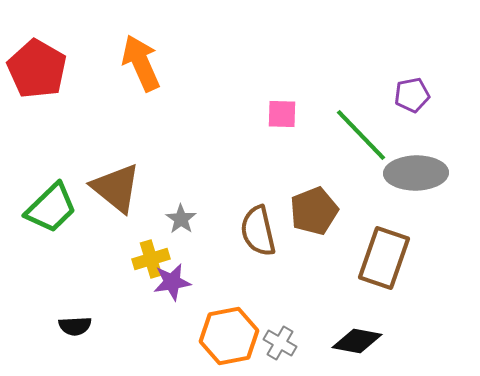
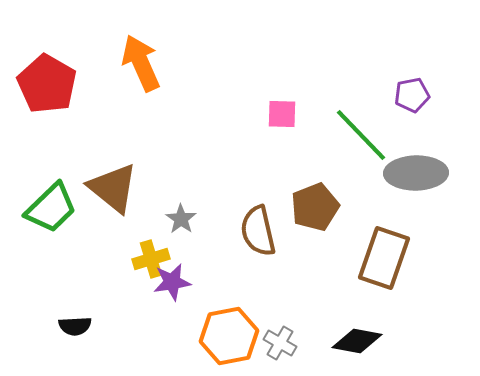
red pentagon: moved 10 px right, 15 px down
brown triangle: moved 3 px left
brown pentagon: moved 1 px right, 4 px up
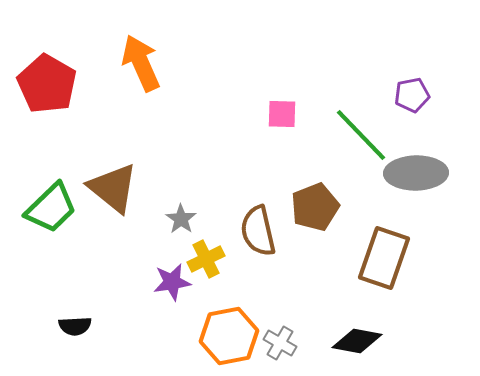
yellow cross: moved 55 px right; rotated 9 degrees counterclockwise
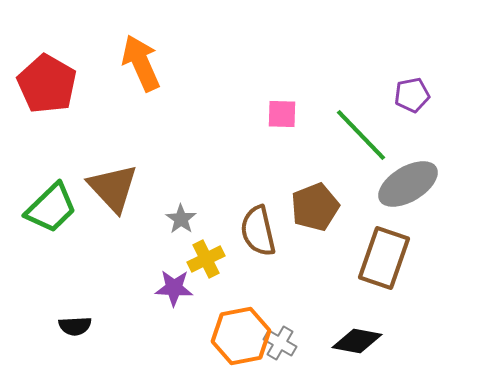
gray ellipse: moved 8 px left, 11 px down; rotated 30 degrees counterclockwise
brown triangle: rotated 8 degrees clockwise
purple star: moved 2 px right, 6 px down; rotated 12 degrees clockwise
orange hexagon: moved 12 px right
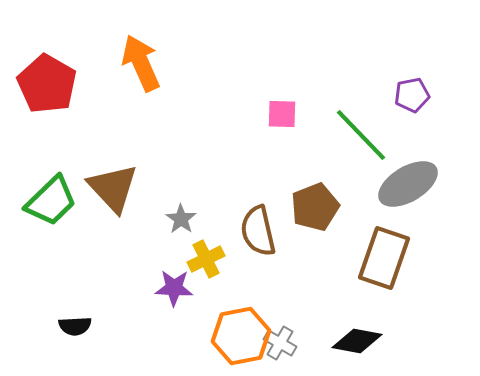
green trapezoid: moved 7 px up
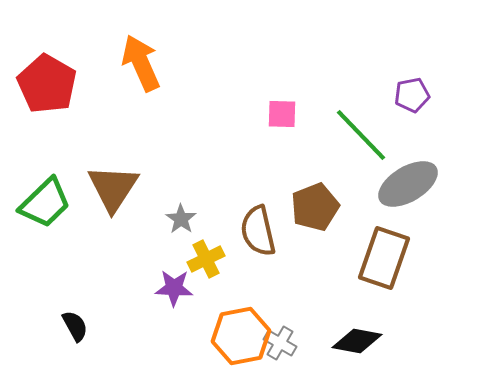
brown triangle: rotated 16 degrees clockwise
green trapezoid: moved 6 px left, 2 px down
black semicircle: rotated 116 degrees counterclockwise
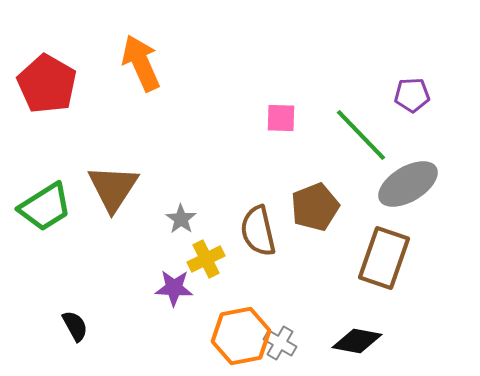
purple pentagon: rotated 8 degrees clockwise
pink square: moved 1 px left, 4 px down
green trapezoid: moved 4 px down; rotated 12 degrees clockwise
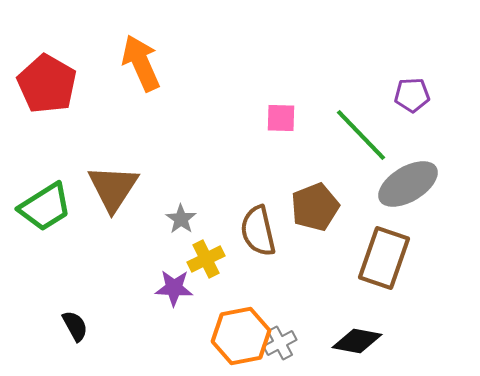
gray cross: rotated 32 degrees clockwise
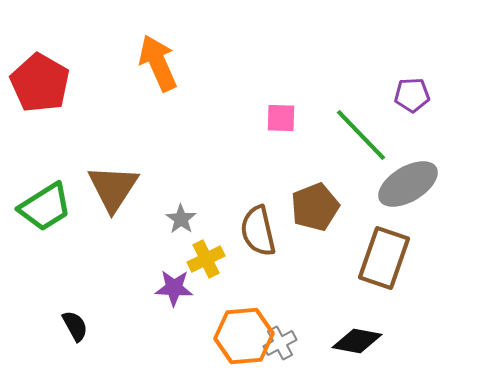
orange arrow: moved 17 px right
red pentagon: moved 7 px left, 1 px up
orange hexagon: moved 3 px right; rotated 6 degrees clockwise
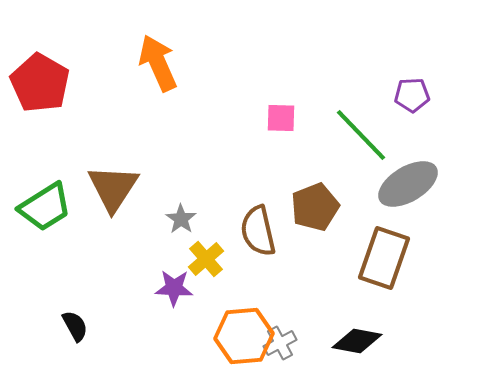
yellow cross: rotated 15 degrees counterclockwise
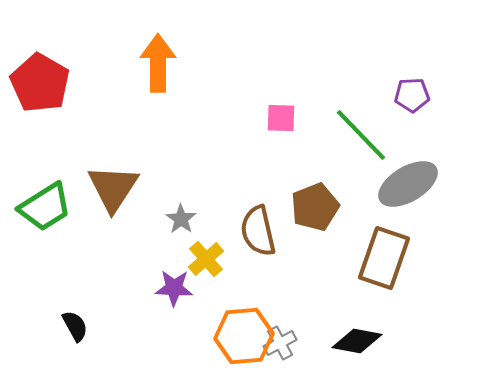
orange arrow: rotated 24 degrees clockwise
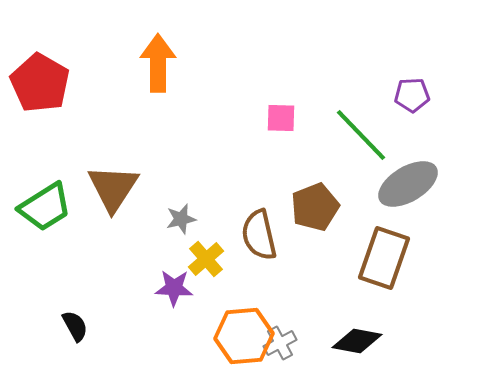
gray star: rotated 24 degrees clockwise
brown semicircle: moved 1 px right, 4 px down
